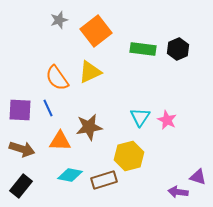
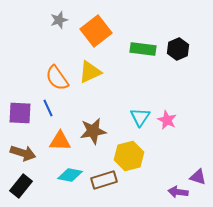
purple square: moved 3 px down
brown star: moved 4 px right, 4 px down
brown arrow: moved 1 px right, 4 px down
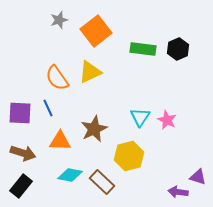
brown star: moved 1 px right, 2 px up; rotated 16 degrees counterclockwise
brown rectangle: moved 2 px left, 2 px down; rotated 60 degrees clockwise
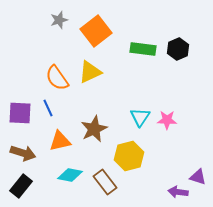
pink star: rotated 24 degrees counterclockwise
orange triangle: rotated 15 degrees counterclockwise
brown rectangle: moved 3 px right; rotated 10 degrees clockwise
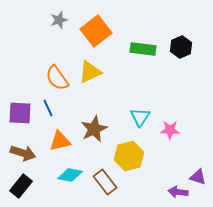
black hexagon: moved 3 px right, 2 px up
pink star: moved 3 px right, 10 px down
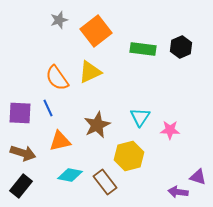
brown star: moved 3 px right, 4 px up
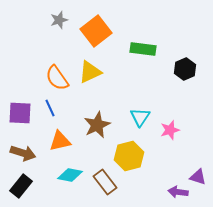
black hexagon: moved 4 px right, 22 px down
blue line: moved 2 px right
pink star: rotated 18 degrees counterclockwise
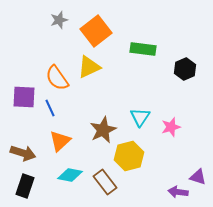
yellow triangle: moved 1 px left, 5 px up
purple square: moved 4 px right, 16 px up
brown star: moved 6 px right, 5 px down
pink star: moved 1 px right, 3 px up
orange triangle: rotated 30 degrees counterclockwise
black rectangle: moved 4 px right; rotated 20 degrees counterclockwise
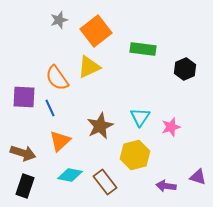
brown star: moved 3 px left, 4 px up
yellow hexagon: moved 6 px right, 1 px up
purple arrow: moved 12 px left, 6 px up
